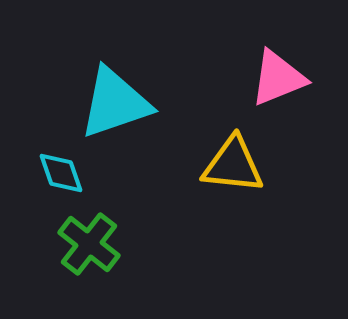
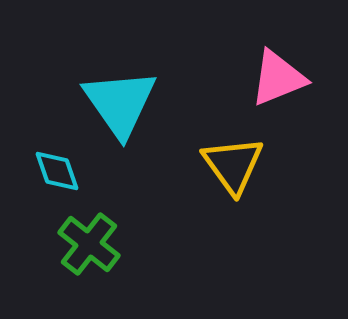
cyan triangle: moved 5 px right; rotated 46 degrees counterclockwise
yellow triangle: rotated 48 degrees clockwise
cyan diamond: moved 4 px left, 2 px up
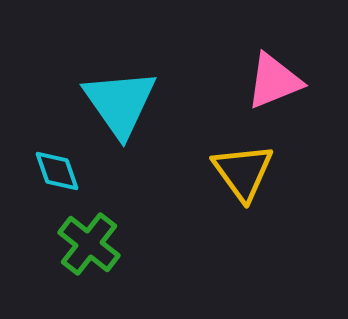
pink triangle: moved 4 px left, 3 px down
yellow triangle: moved 10 px right, 7 px down
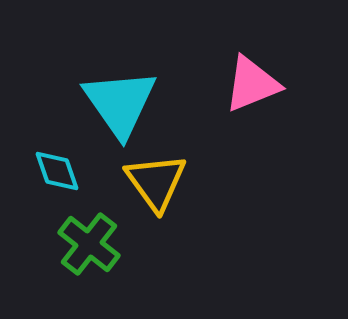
pink triangle: moved 22 px left, 3 px down
yellow triangle: moved 87 px left, 10 px down
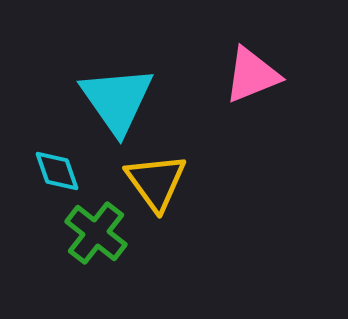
pink triangle: moved 9 px up
cyan triangle: moved 3 px left, 3 px up
green cross: moved 7 px right, 11 px up
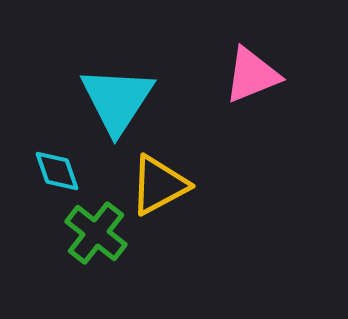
cyan triangle: rotated 8 degrees clockwise
yellow triangle: moved 3 px right, 3 px down; rotated 38 degrees clockwise
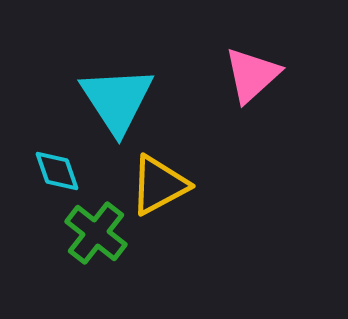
pink triangle: rotated 20 degrees counterclockwise
cyan triangle: rotated 6 degrees counterclockwise
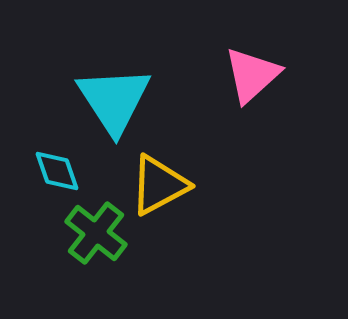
cyan triangle: moved 3 px left
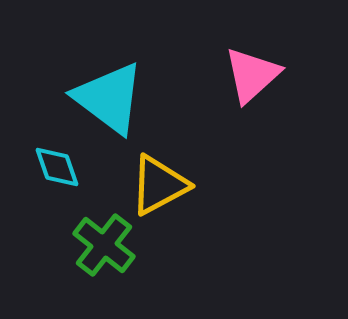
cyan triangle: moved 5 px left, 2 px up; rotated 20 degrees counterclockwise
cyan diamond: moved 4 px up
green cross: moved 8 px right, 12 px down
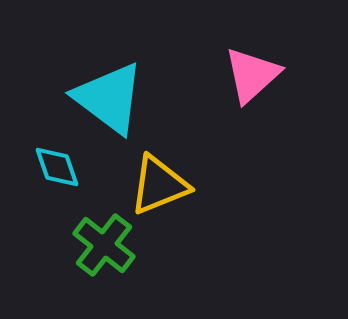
yellow triangle: rotated 6 degrees clockwise
